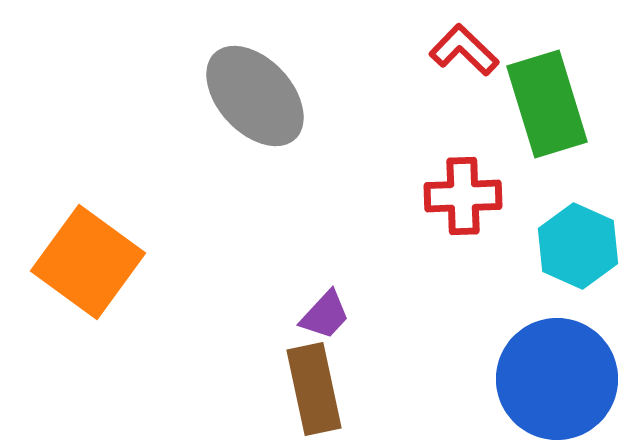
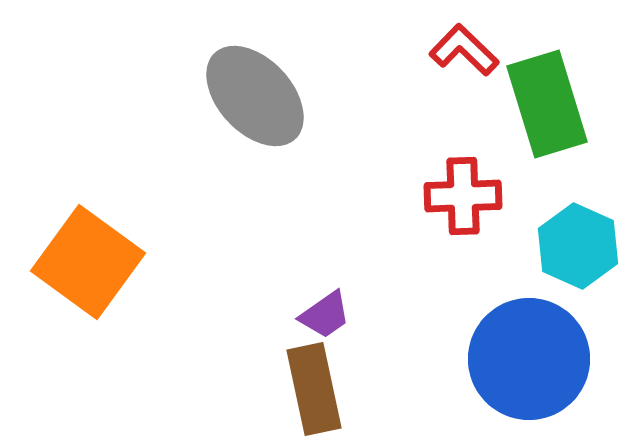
purple trapezoid: rotated 12 degrees clockwise
blue circle: moved 28 px left, 20 px up
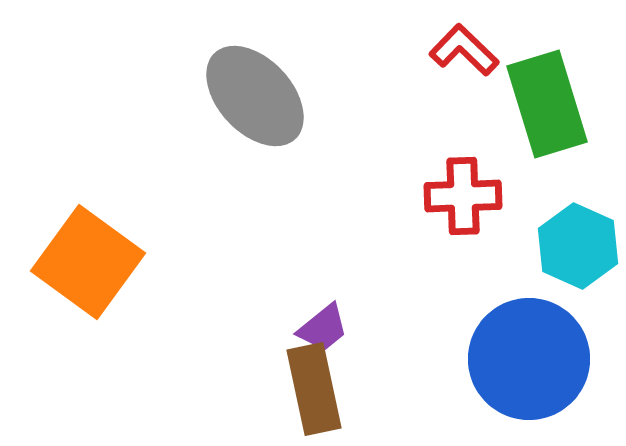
purple trapezoid: moved 2 px left, 13 px down; rotated 4 degrees counterclockwise
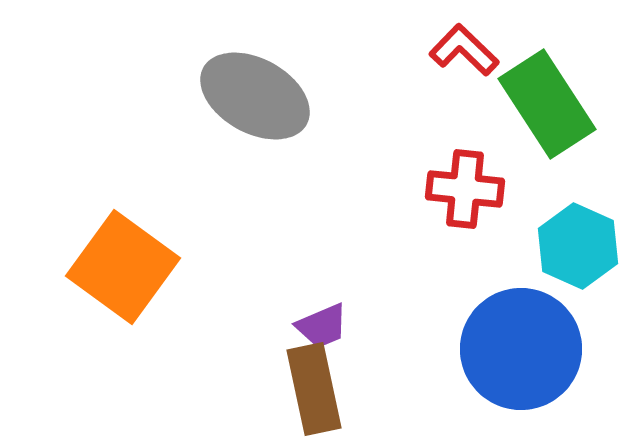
gray ellipse: rotated 18 degrees counterclockwise
green rectangle: rotated 16 degrees counterclockwise
red cross: moved 2 px right, 7 px up; rotated 8 degrees clockwise
orange square: moved 35 px right, 5 px down
purple trapezoid: moved 1 px left, 2 px up; rotated 16 degrees clockwise
blue circle: moved 8 px left, 10 px up
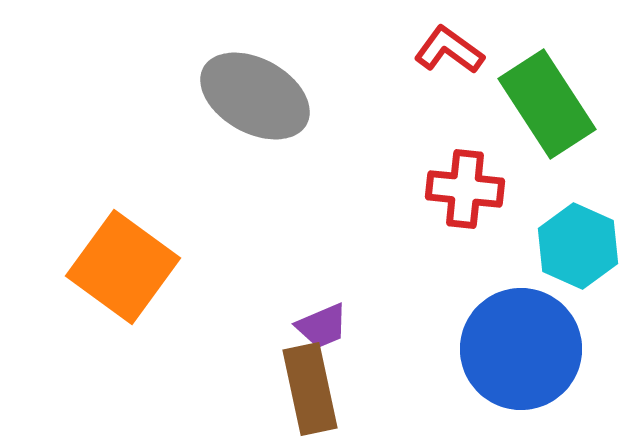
red L-shape: moved 15 px left; rotated 8 degrees counterclockwise
brown rectangle: moved 4 px left
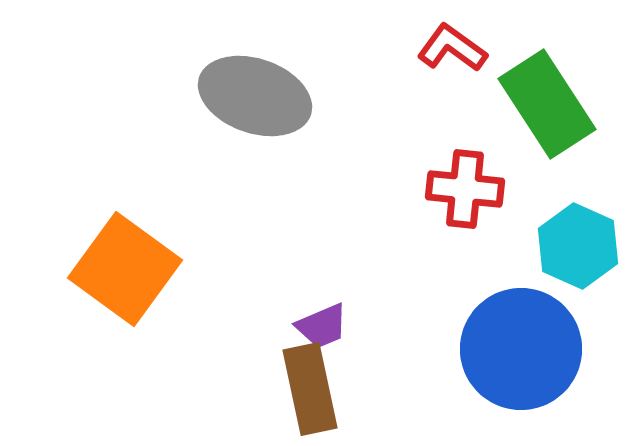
red L-shape: moved 3 px right, 2 px up
gray ellipse: rotated 10 degrees counterclockwise
orange square: moved 2 px right, 2 px down
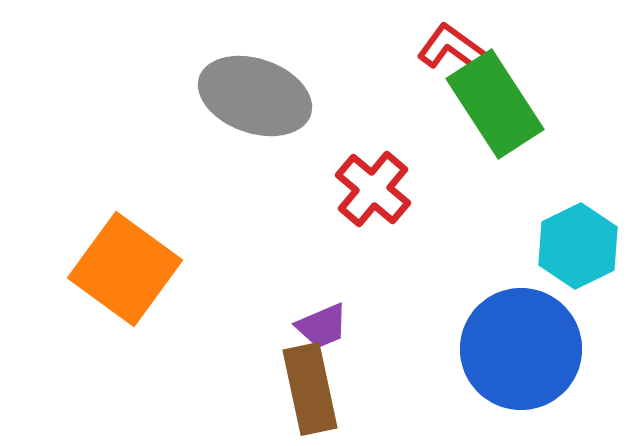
green rectangle: moved 52 px left
red cross: moved 92 px left; rotated 34 degrees clockwise
cyan hexagon: rotated 10 degrees clockwise
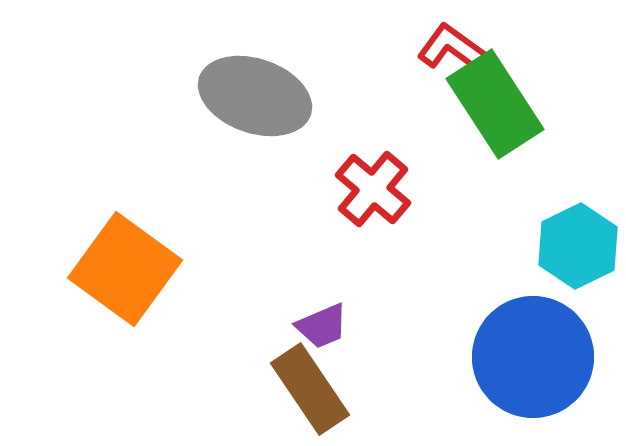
blue circle: moved 12 px right, 8 px down
brown rectangle: rotated 22 degrees counterclockwise
